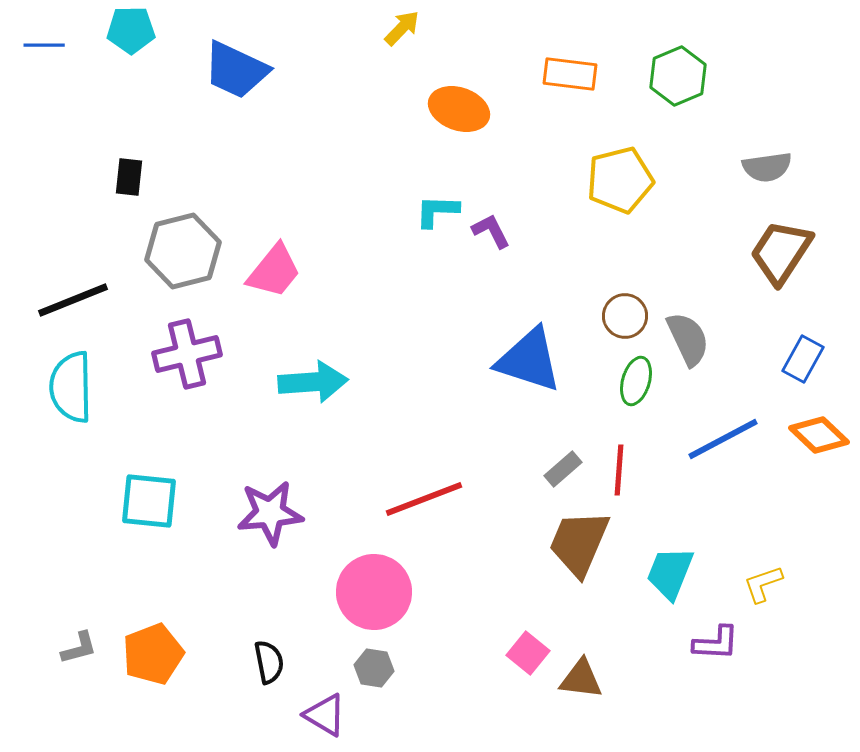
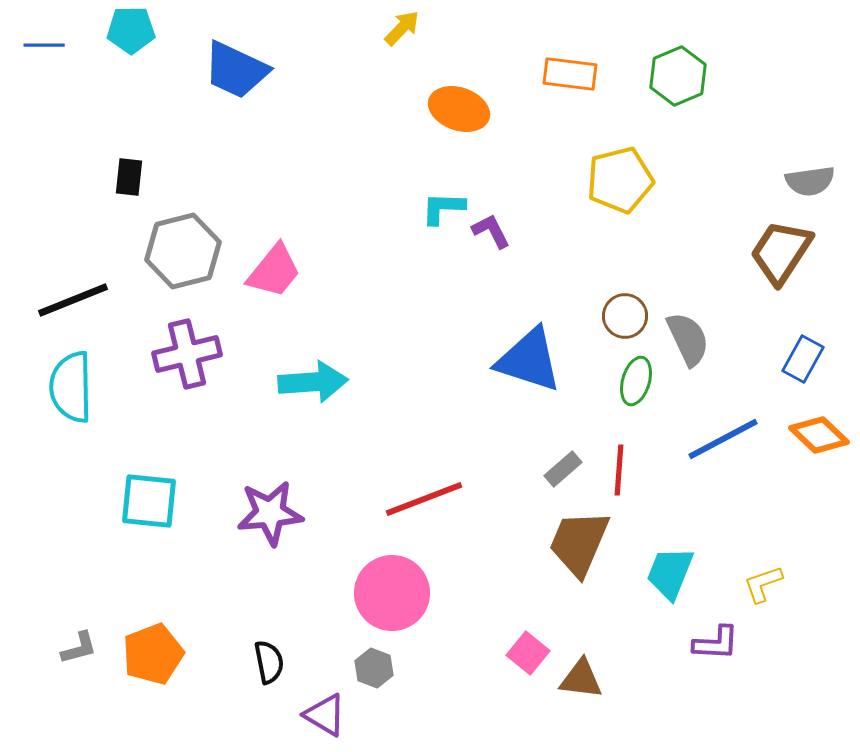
gray semicircle at (767, 167): moved 43 px right, 14 px down
cyan L-shape at (437, 211): moved 6 px right, 3 px up
pink circle at (374, 592): moved 18 px right, 1 px down
gray hexagon at (374, 668): rotated 12 degrees clockwise
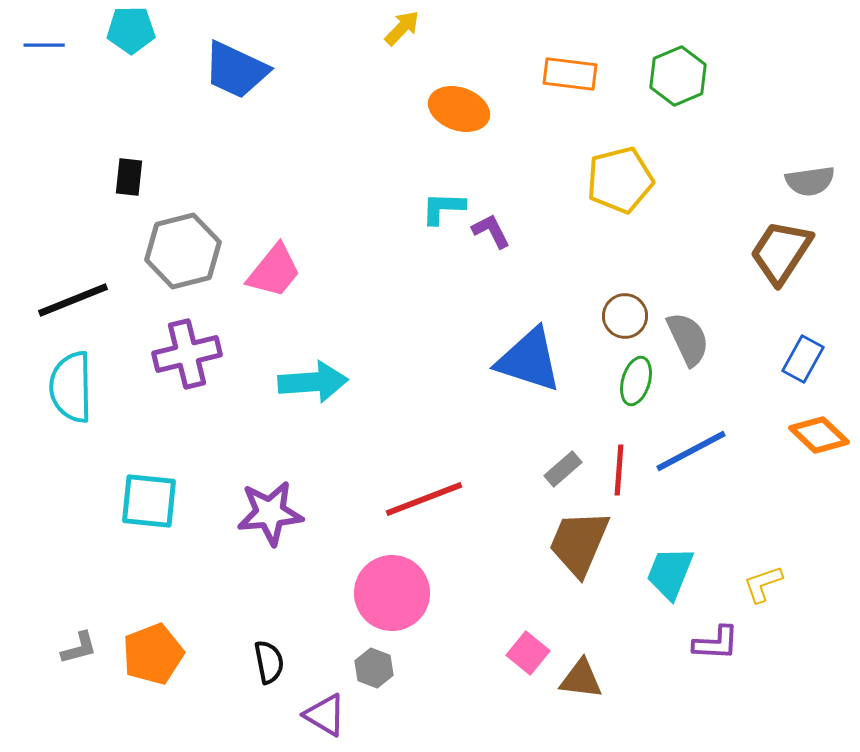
blue line at (723, 439): moved 32 px left, 12 px down
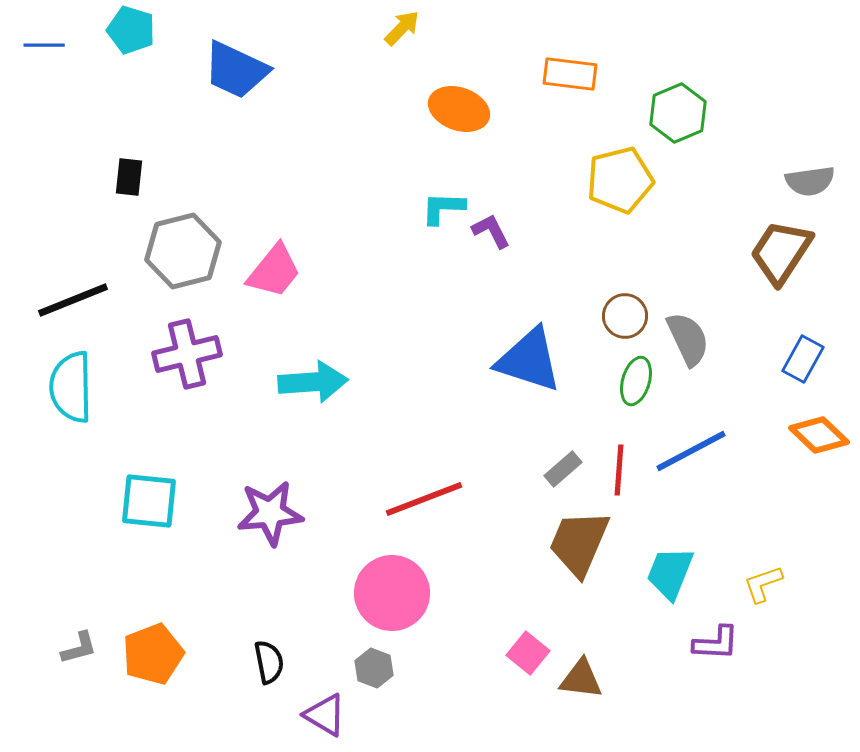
cyan pentagon at (131, 30): rotated 18 degrees clockwise
green hexagon at (678, 76): moved 37 px down
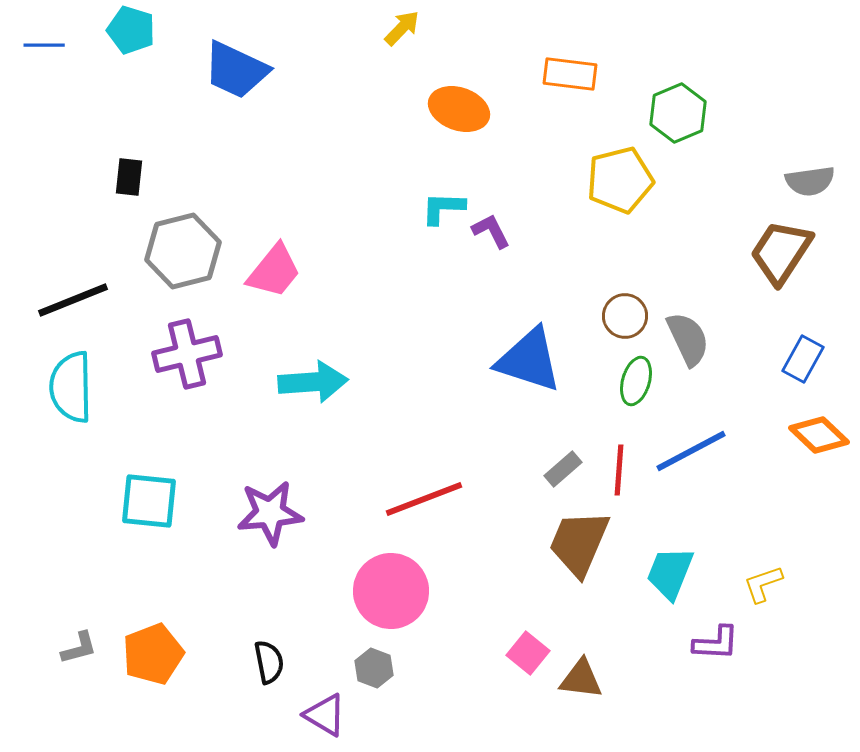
pink circle at (392, 593): moved 1 px left, 2 px up
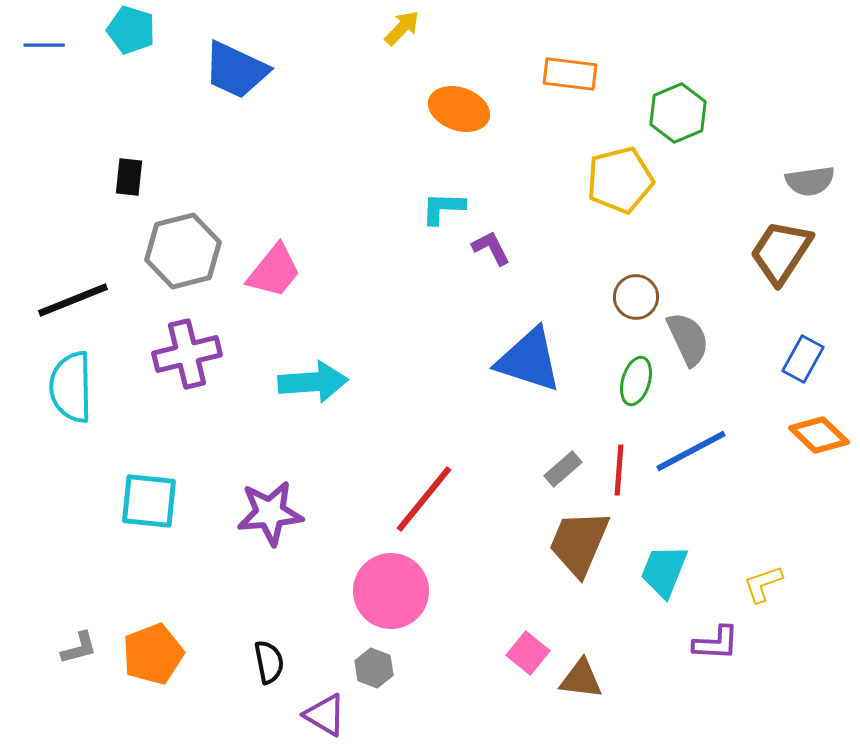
purple L-shape at (491, 231): moved 17 px down
brown circle at (625, 316): moved 11 px right, 19 px up
red line at (424, 499): rotated 30 degrees counterclockwise
cyan trapezoid at (670, 573): moved 6 px left, 2 px up
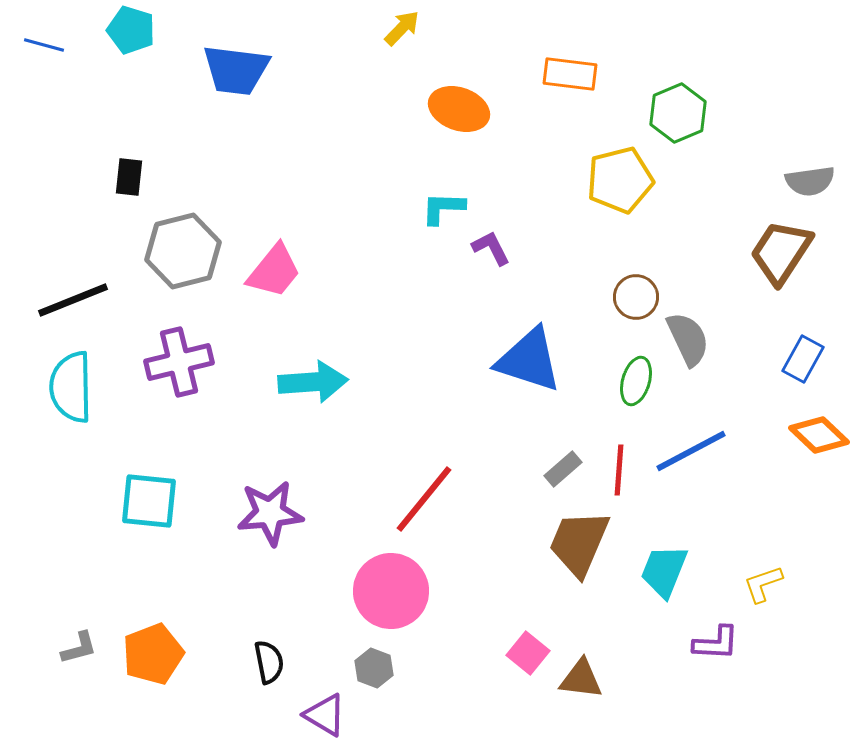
blue line at (44, 45): rotated 15 degrees clockwise
blue trapezoid at (236, 70): rotated 18 degrees counterclockwise
purple cross at (187, 354): moved 8 px left, 8 px down
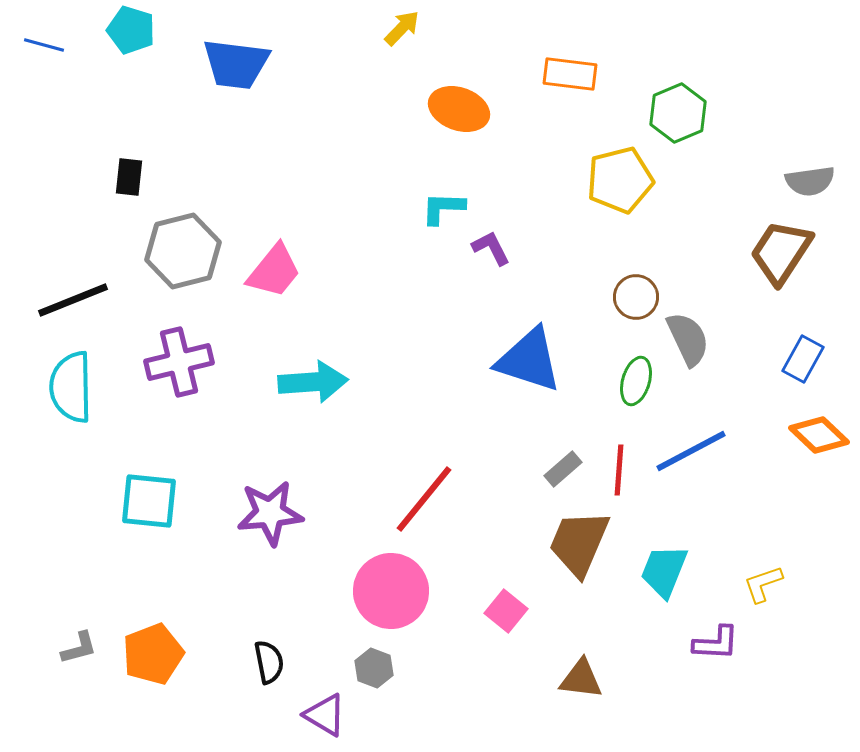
blue trapezoid at (236, 70): moved 6 px up
pink square at (528, 653): moved 22 px left, 42 px up
